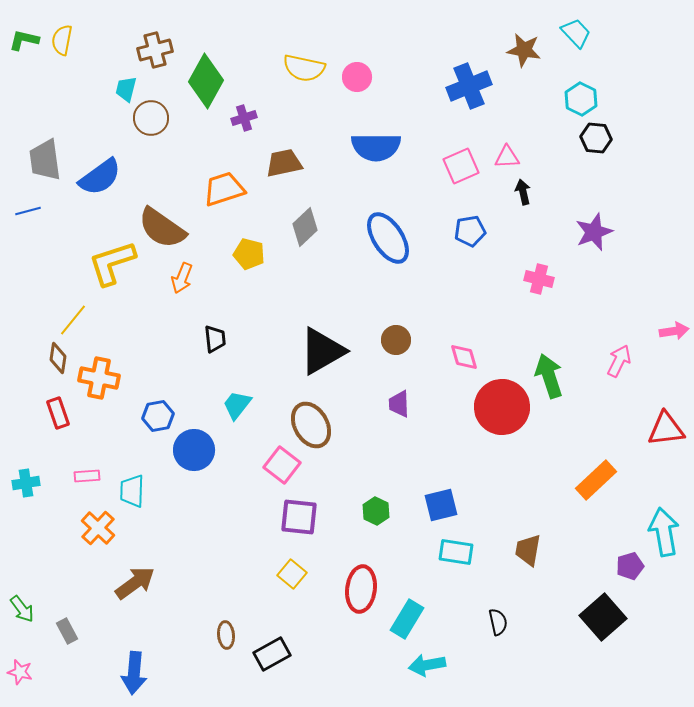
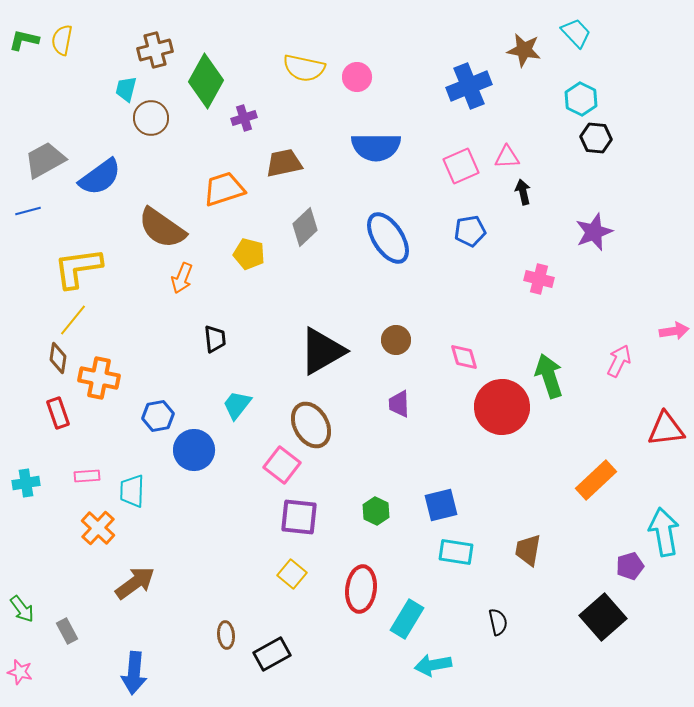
gray trapezoid at (45, 160): rotated 69 degrees clockwise
yellow L-shape at (112, 263): moved 34 px left, 5 px down; rotated 10 degrees clockwise
cyan arrow at (427, 665): moved 6 px right
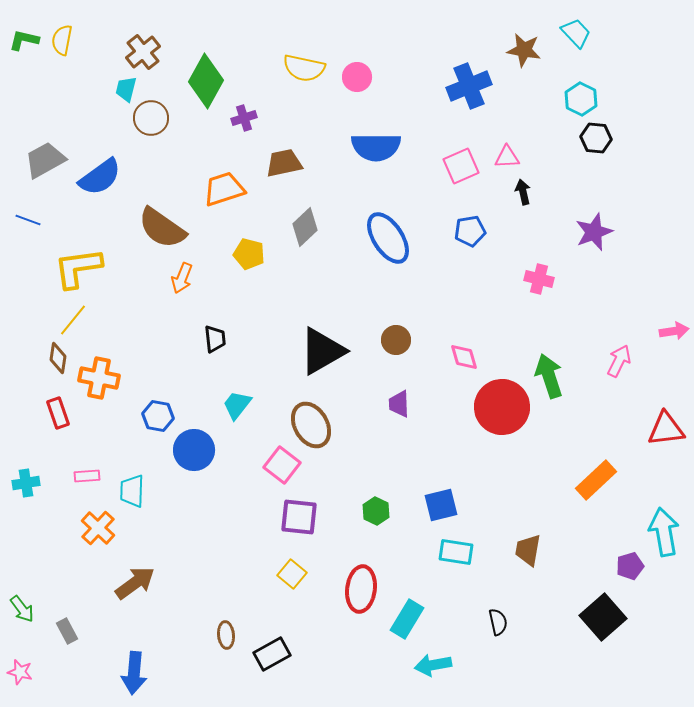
brown cross at (155, 50): moved 12 px left, 2 px down; rotated 24 degrees counterclockwise
blue line at (28, 211): moved 9 px down; rotated 35 degrees clockwise
blue hexagon at (158, 416): rotated 20 degrees clockwise
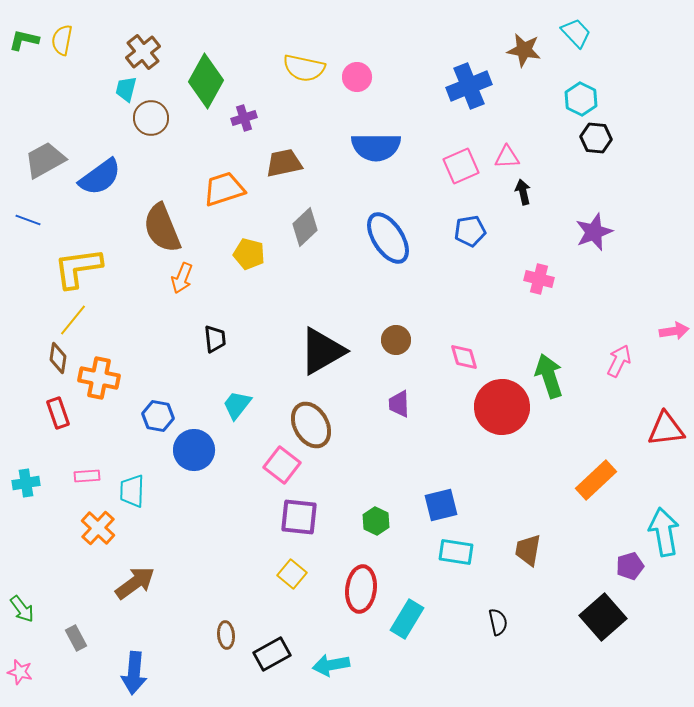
brown semicircle at (162, 228): rotated 33 degrees clockwise
green hexagon at (376, 511): moved 10 px down
gray rectangle at (67, 631): moved 9 px right, 7 px down
cyan arrow at (433, 665): moved 102 px left
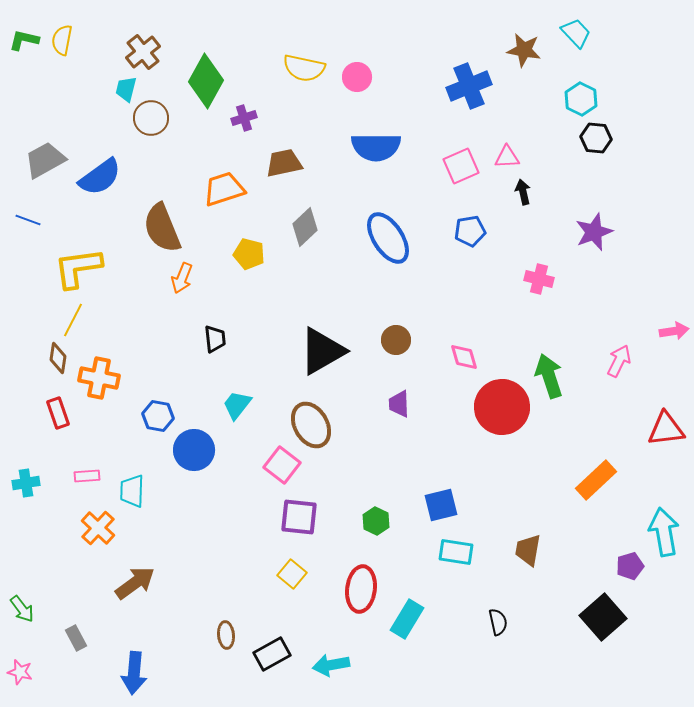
yellow line at (73, 320): rotated 12 degrees counterclockwise
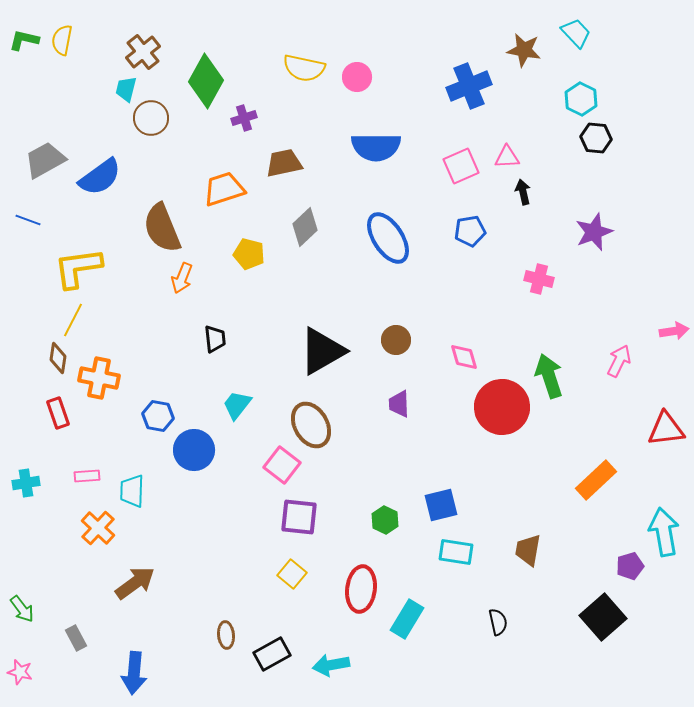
green hexagon at (376, 521): moved 9 px right, 1 px up
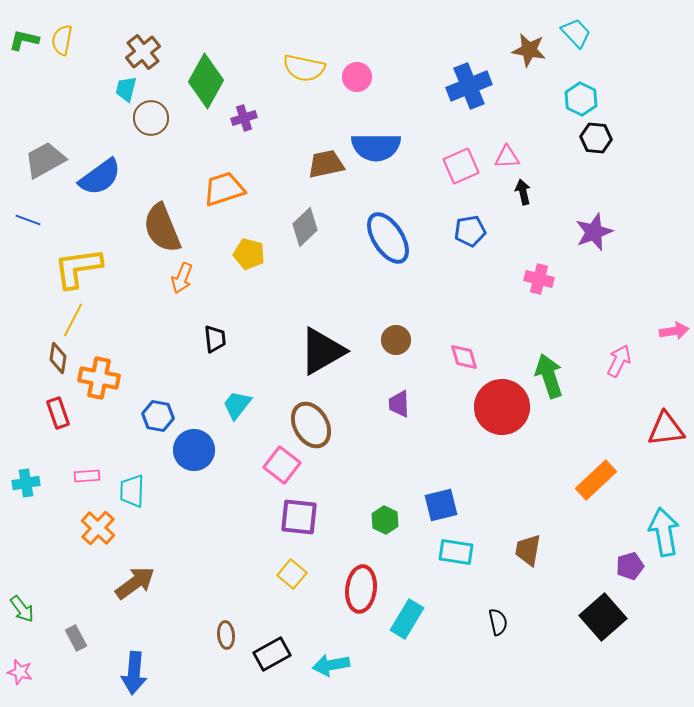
brown star at (524, 50): moved 5 px right
brown trapezoid at (284, 163): moved 42 px right, 1 px down
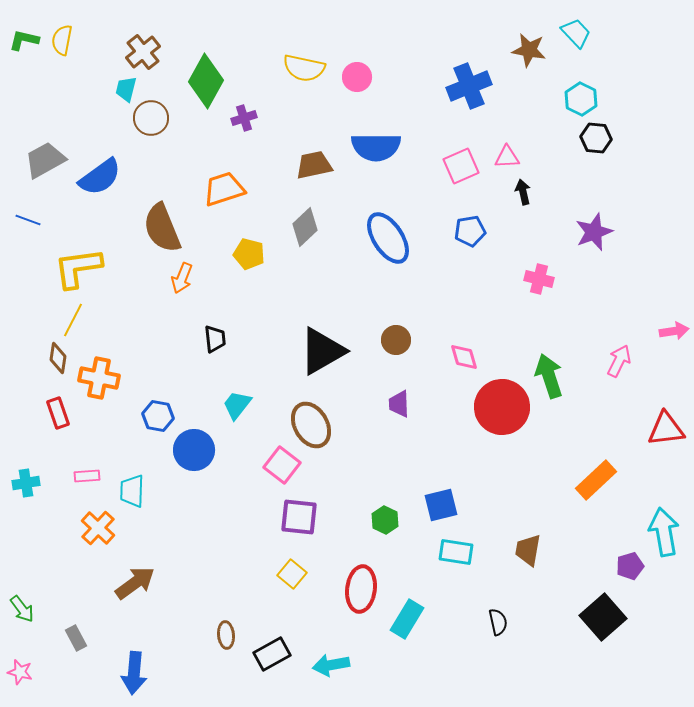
brown trapezoid at (326, 164): moved 12 px left, 1 px down
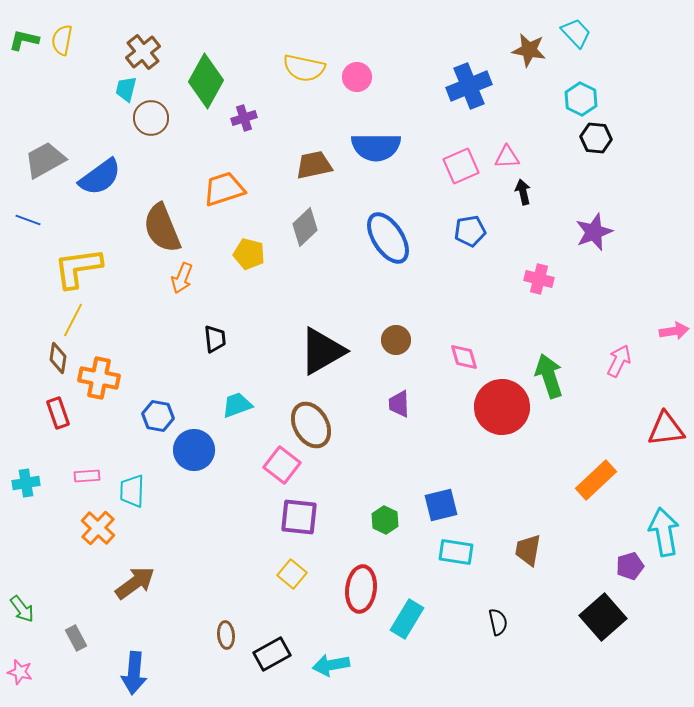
cyan trapezoid at (237, 405): rotated 32 degrees clockwise
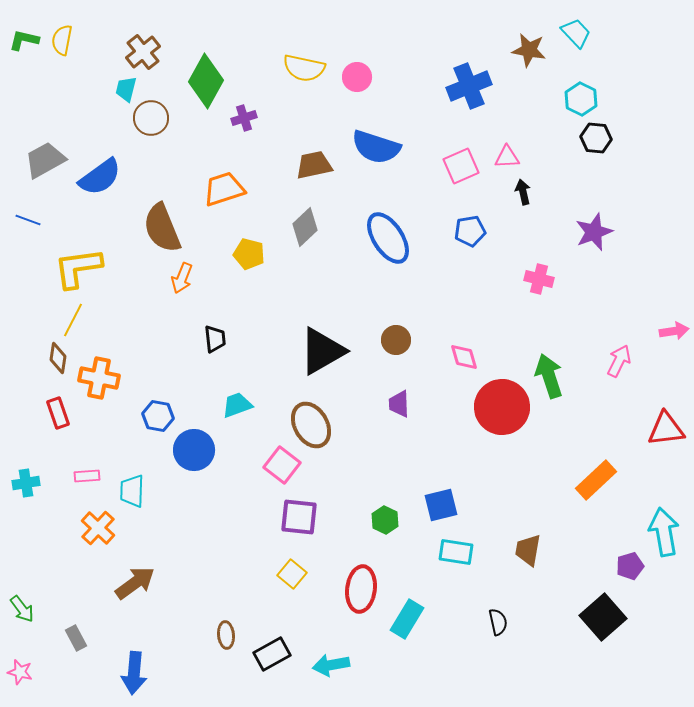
blue semicircle at (376, 147): rotated 18 degrees clockwise
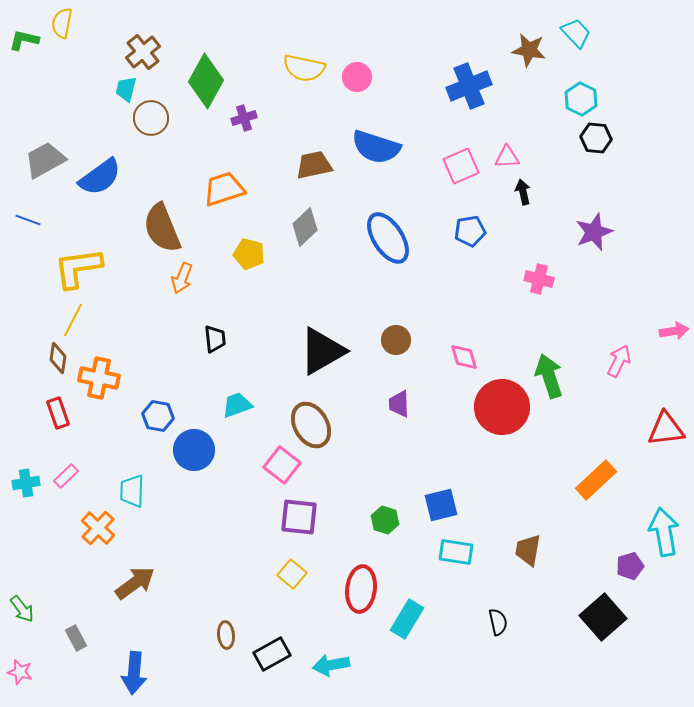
yellow semicircle at (62, 40): moved 17 px up
pink rectangle at (87, 476): moved 21 px left; rotated 40 degrees counterclockwise
green hexagon at (385, 520): rotated 8 degrees counterclockwise
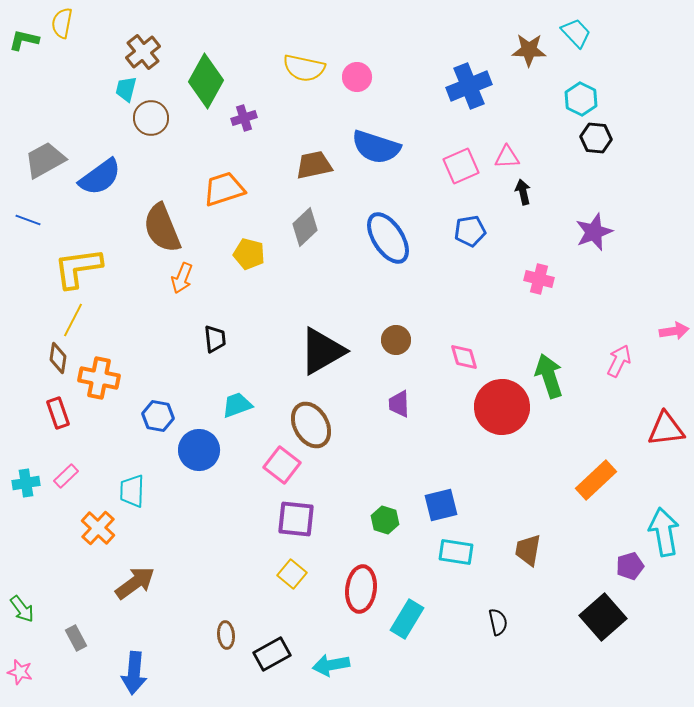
brown star at (529, 50): rotated 8 degrees counterclockwise
blue circle at (194, 450): moved 5 px right
purple square at (299, 517): moved 3 px left, 2 px down
